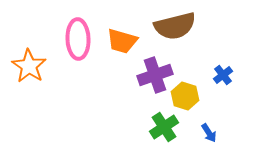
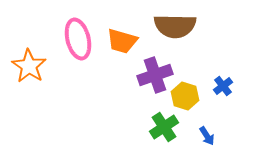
brown semicircle: rotated 15 degrees clockwise
pink ellipse: rotated 12 degrees counterclockwise
blue cross: moved 11 px down
blue arrow: moved 2 px left, 3 px down
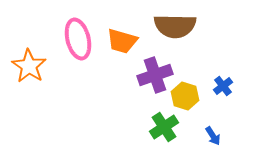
blue arrow: moved 6 px right
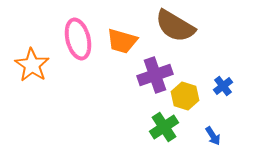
brown semicircle: rotated 30 degrees clockwise
orange star: moved 3 px right, 1 px up
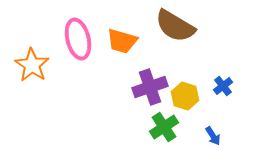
purple cross: moved 5 px left, 12 px down
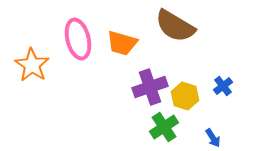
orange trapezoid: moved 2 px down
blue arrow: moved 2 px down
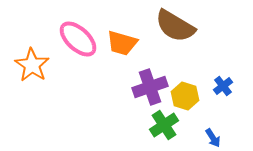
pink ellipse: rotated 33 degrees counterclockwise
green cross: moved 2 px up
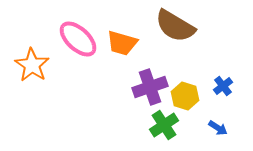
blue arrow: moved 5 px right, 10 px up; rotated 24 degrees counterclockwise
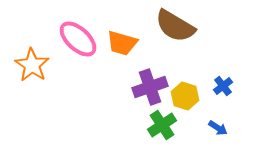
green cross: moved 2 px left
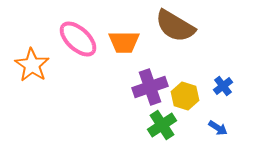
orange trapezoid: moved 2 px right, 1 px up; rotated 16 degrees counterclockwise
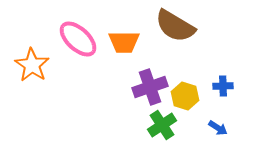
blue cross: rotated 36 degrees clockwise
